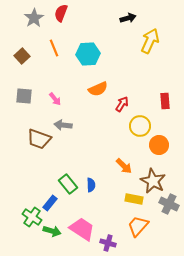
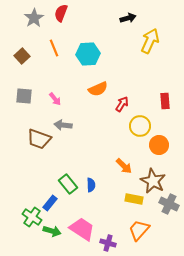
orange trapezoid: moved 1 px right, 4 px down
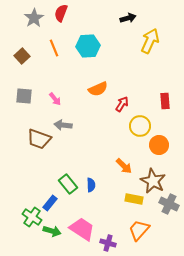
cyan hexagon: moved 8 px up
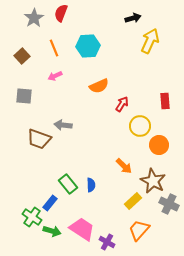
black arrow: moved 5 px right
orange semicircle: moved 1 px right, 3 px up
pink arrow: moved 23 px up; rotated 104 degrees clockwise
yellow rectangle: moved 1 px left, 2 px down; rotated 54 degrees counterclockwise
purple cross: moved 1 px left, 1 px up; rotated 14 degrees clockwise
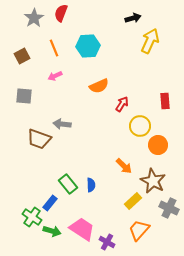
brown square: rotated 14 degrees clockwise
gray arrow: moved 1 px left, 1 px up
orange circle: moved 1 px left
gray cross: moved 4 px down
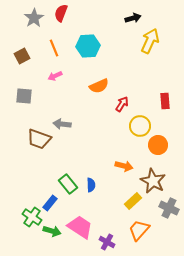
orange arrow: rotated 30 degrees counterclockwise
pink trapezoid: moved 2 px left, 2 px up
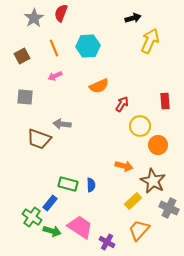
gray square: moved 1 px right, 1 px down
green rectangle: rotated 36 degrees counterclockwise
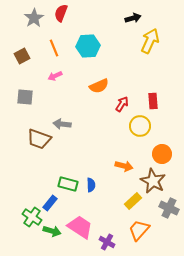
red rectangle: moved 12 px left
orange circle: moved 4 px right, 9 px down
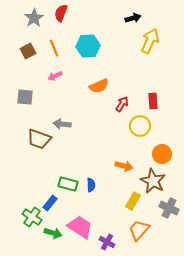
brown square: moved 6 px right, 5 px up
yellow rectangle: rotated 18 degrees counterclockwise
green arrow: moved 1 px right, 2 px down
